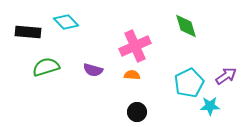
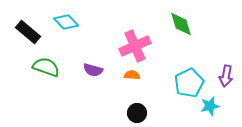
green diamond: moved 5 px left, 2 px up
black rectangle: rotated 35 degrees clockwise
green semicircle: rotated 36 degrees clockwise
purple arrow: rotated 135 degrees clockwise
cyan star: rotated 12 degrees counterclockwise
black circle: moved 1 px down
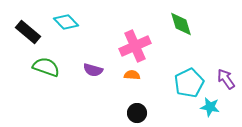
purple arrow: moved 3 px down; rotated 135 degrees clockwise
cyan star: moved 1 px down; rotated 24 degrees clockwise
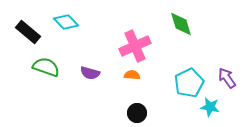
purple semicircle: moved 3 px left, 3 px down
purple arrow: moved 1 px right, 1 px up
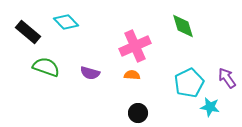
green diamond: moved 2 px right, 2 px down
black circle: moved 1 px right
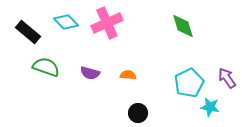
pink cross: moved 28 px left, 23 px up
orange semicircle: moved 4 px left
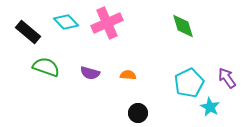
cyan star: rotated 18 degrees clockwise
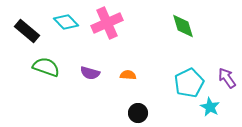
black rectangle: moved 1 px left, 1 px up
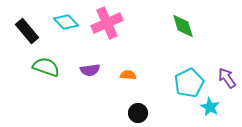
black rectangle: rotated 10 degrees clockwise
purple semicircle: moved 3 px up; rotated 24 degrees counterclockwise
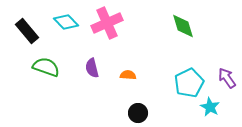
purple semicircle: moved 2 px right, 2 px up; rotated 84 degrees clockwise
